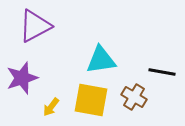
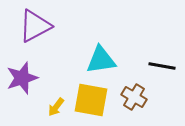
black line: moved 6 px up
yellow arrow: moved 5 px right
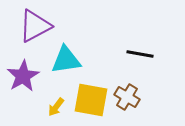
cyan triangle: moved 35 px left
black line: moved 22 px left, 12 px up
purple star: moved 1 px right, 2 px up; rotated 12 degrees counterclockwise
brown cross: moved 7 px left
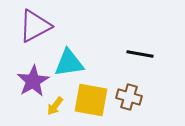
cyan triangle: moved 3 px right, 3 px down
purple star: moved 10 px right, 5 px down
brown cross: moved 2 px right; rotated 15 degrees counterclockwise
yellow arrow: moved 1 px left, 1 px up
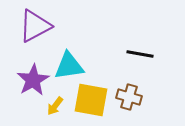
cyan triangle: moved 3 px down
purple star: moved 1 px up
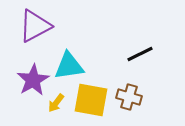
black line: rotated 36 degrees counterclockwise
yellow arrow: moved 1 px right, 3 px up
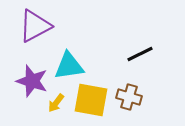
purple star: moved 1 px left, 1 px down; rotated 24 degrees counterclockwise
